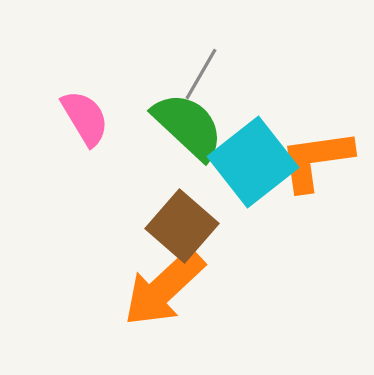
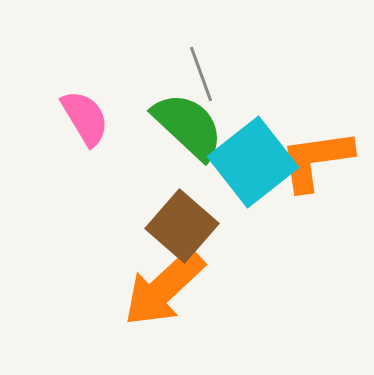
gray line: rotated 50 degrees counterclockwise
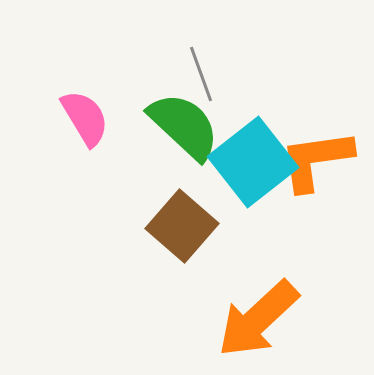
green semicircle: moved 4 px left
orange arrow: moved 94 px right, 31 px down
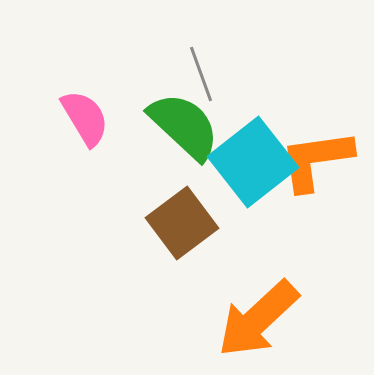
brown square: moved 3 px up; rotated 12 degrees clockwise
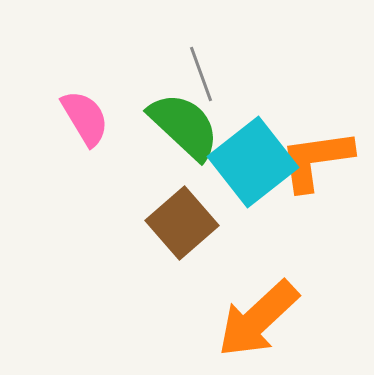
brown square: rotated 4 degrees counterclockwise
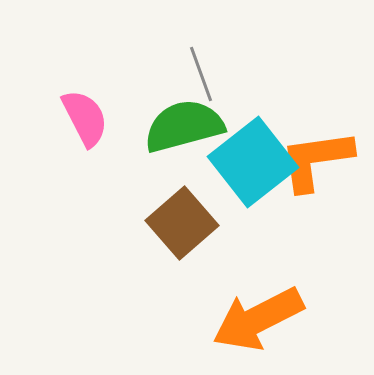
pink semicircle: rotated 4 degrees clockwise
green semicircle: rotated 58 degrees counterclockwise
orange arrow: rotated 16 degrees clockwise
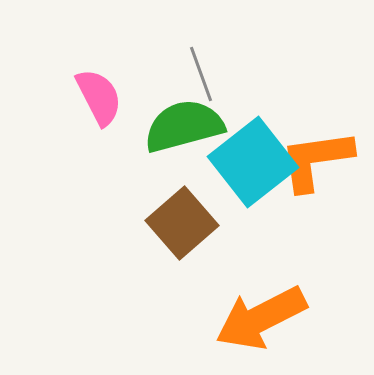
pink semicircle: moved 14 px right, 21 px up
orange arrow: moved 3 px right, 1 px up
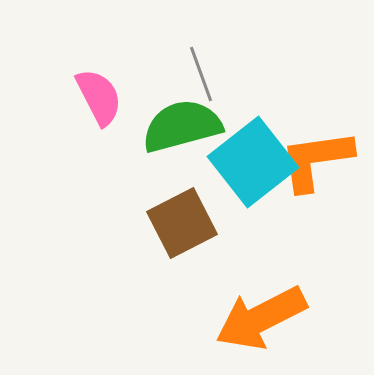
green semicircle: moved 2 px left
brown square: rotated 14 degrees clockwise
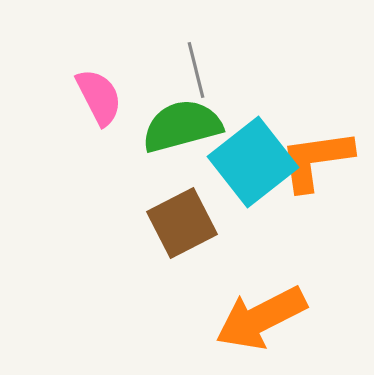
gray line: moved 5 px left, 4 px up; rotated 6 degrees clockwise
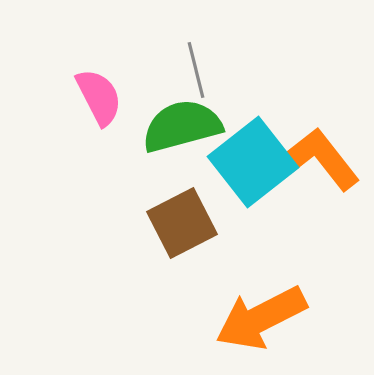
orange L-shape: moved 4 px right, 1 px up; rotated 60 degrees clockwise
